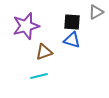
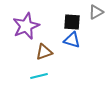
purple star: rotated 8 degrees counterclockwise
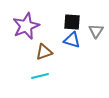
gray triangle: moved 19 px down; rotated 28 degrees counterclockwise
cyan line: moved 1 px right
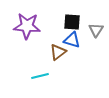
purple star: moved 1 px right; rotated 28 degrees clockwise
gray triangle: moved 1 px up
brown triangle: moved 14 px right; rotated 18 degrees counterclockwise
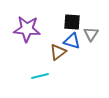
purple star: moved 3 px down
gray triangle: moved 5 px left, 4 px down
blue triangle: moved 1 px down
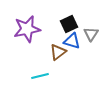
black square: moved 3 px left, 2 px down; rotated 30 degrees counterclockwise
purple star: rotated 16 degrees counterclockwise
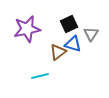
blue triangle: moved 1 px right, 3 px down
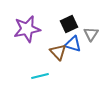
brown triangle: rotated 36 degrees counterclockwise
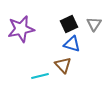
purple star: moved 6 px left
gray triangle: moved 3 px right, 10 px up
blue triangle: moved 1 px left
brown triangle: moved 5 px right, 13 px down
